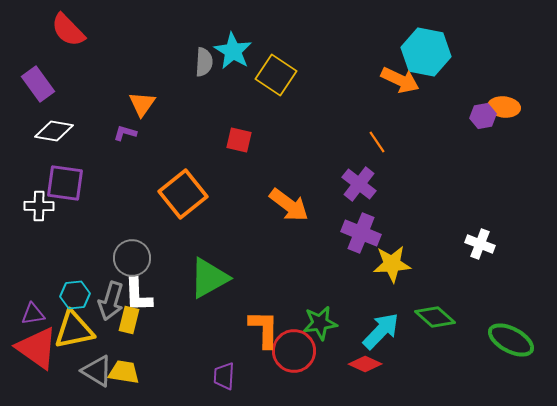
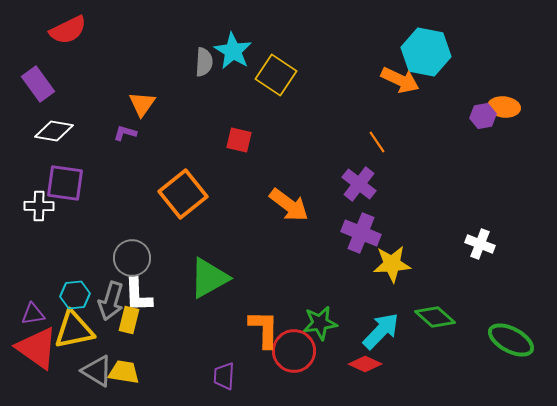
red semicircle at (68, 30): rotated 72 degrees counterclockwise
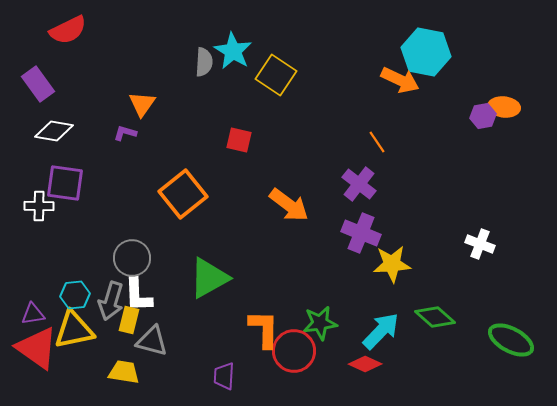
gray triangle at (97, 371): moved 55 px right, 30 px up; rotated 16 degrees counterclockwise
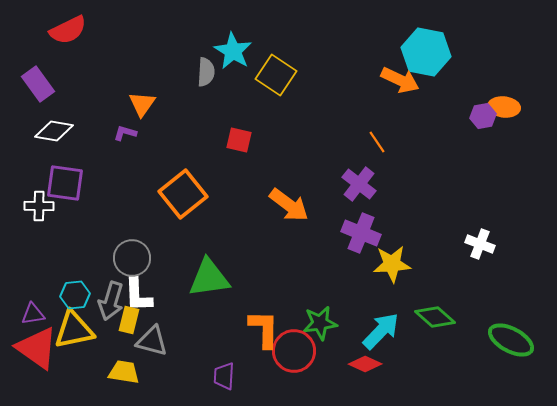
gray semicircle at (204, 62): moved 2 px right, 10 px down
green triangle at (209, 278): rotated 21 degrees clockwise
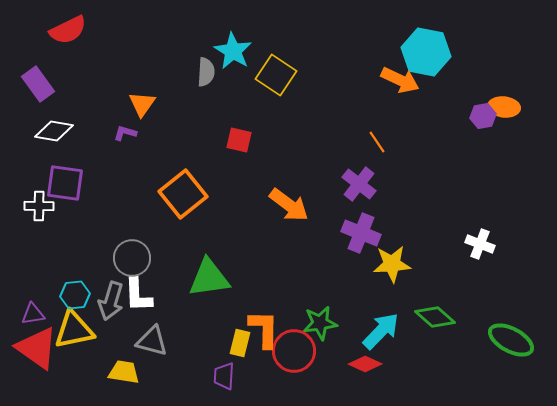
yellow rectangle at (129, 320): moved 111 px right, 23 px down
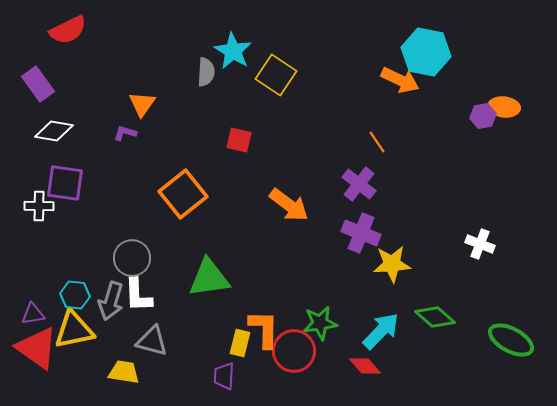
cyan hexagon at (75, 295): rotated 12 degrees clockwise
red diamond at (365, 364): moved 2 px down; rotated 24 degrees clockwise
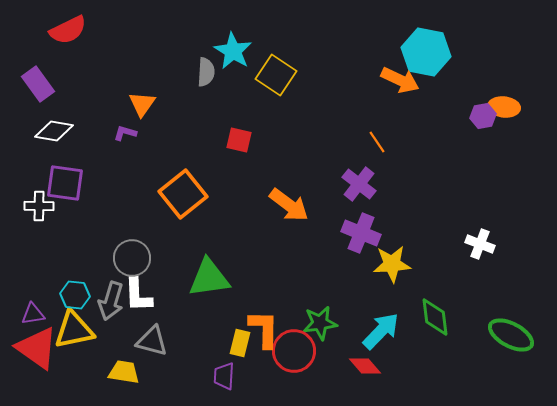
green diamond at (435, 317): rotated 42 degrees clockwise
green ellipse at (511, 340): moved 5 px up
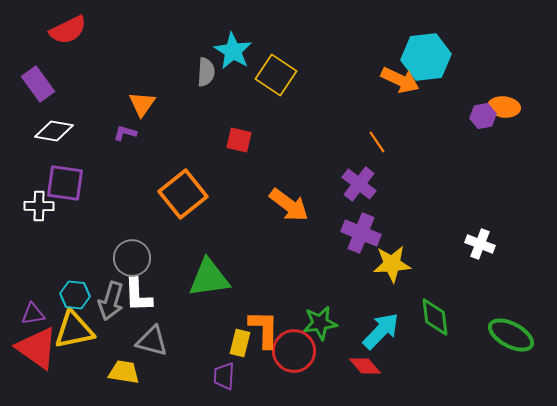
cyan hexagon at (426, 52): moved 5 px down; rotated 18 degrees counterclockwise
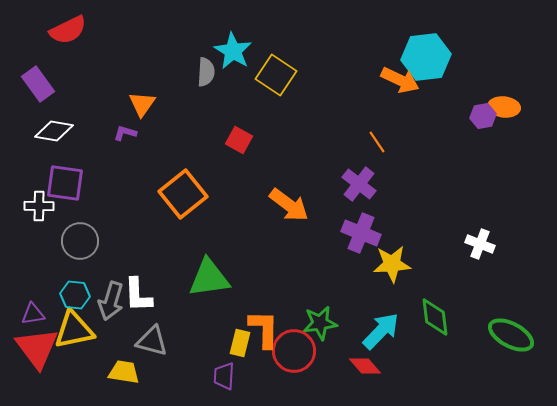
red square at (239, 140): rotated 16 degrees clockwise
gray circle at (132, 258): moved 52 px left, 17 px up
red triangle at (37, 348): rotated 18 degrees clockwise
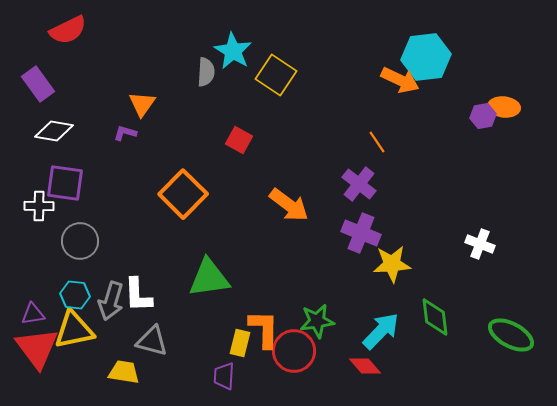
orange square at (183, 194): rotated 6 degrees counterclockwise
green star at (320, 323): moved 3 px left, 2 px up
